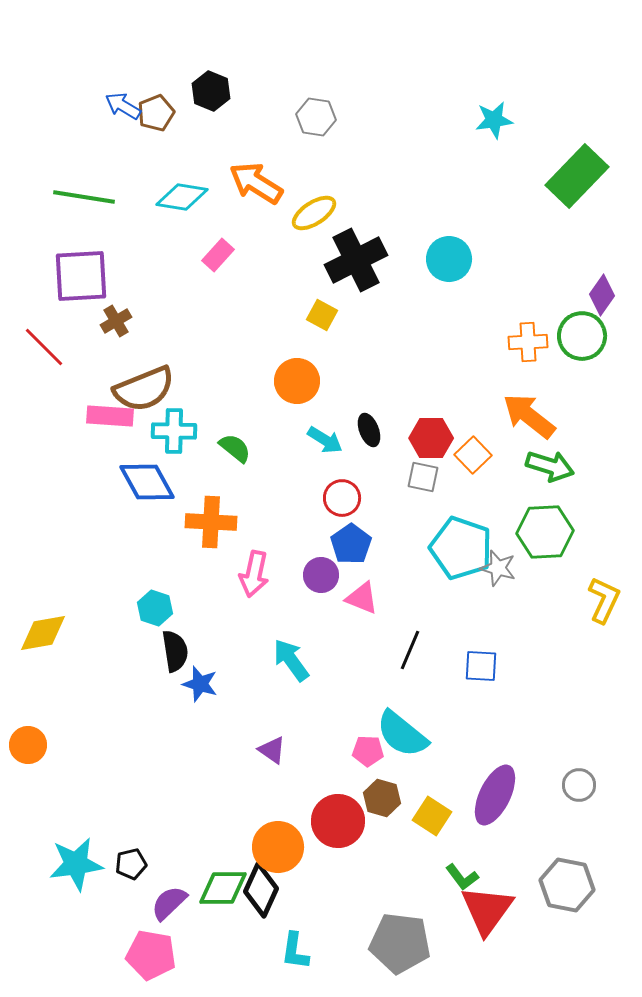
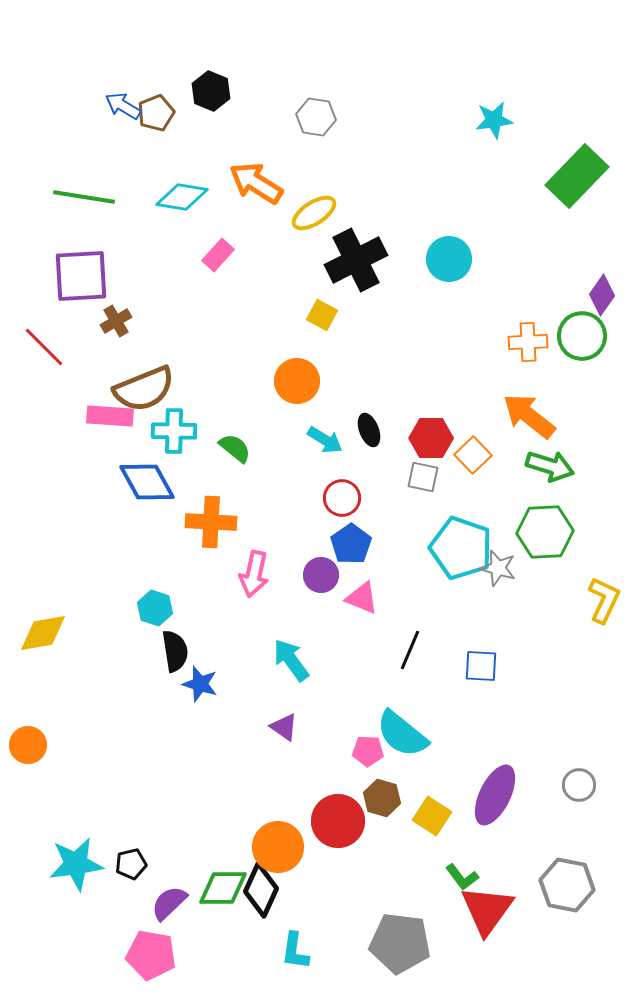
purple triangle at (272, 750): moved 12 px right, 23 px up
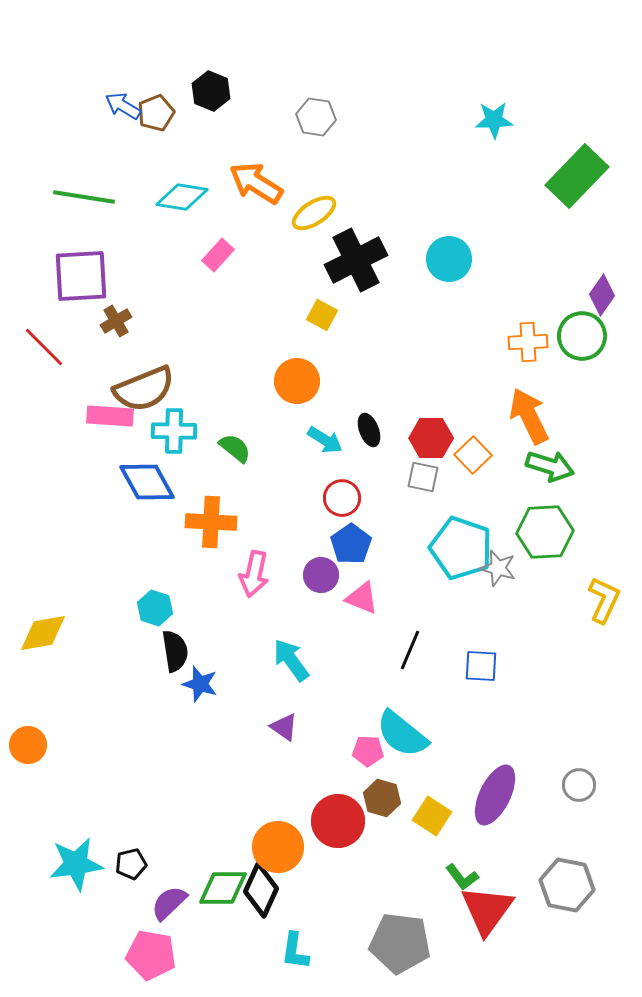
cyan star at (494, 120): rotated 6 degrees clockwise
orange arrow at (529, 416): rotated 26 degrees clockwise
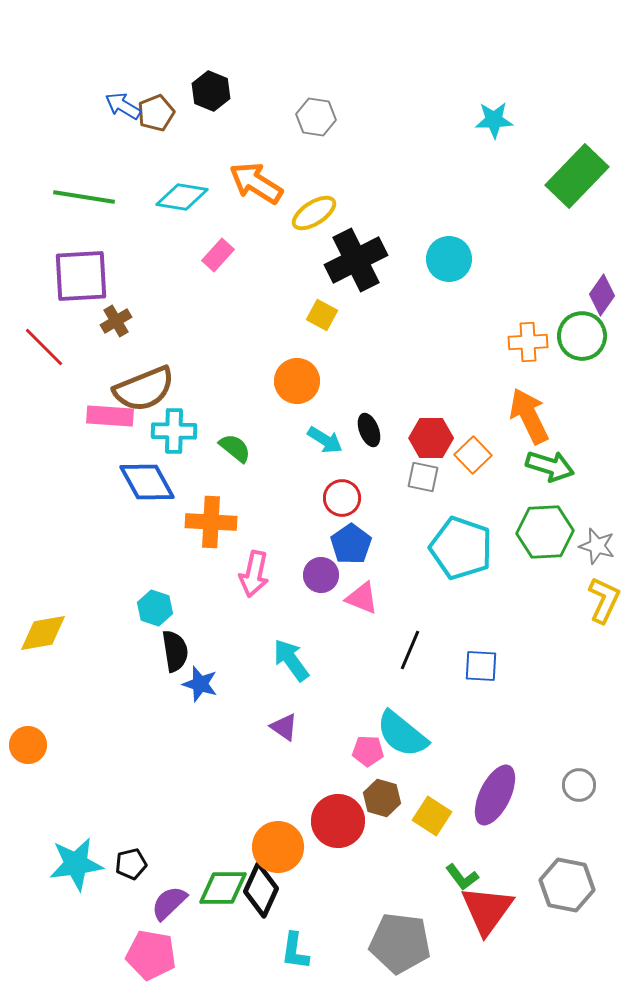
gray star at (498, 568): moved 99 px right, 22 px up
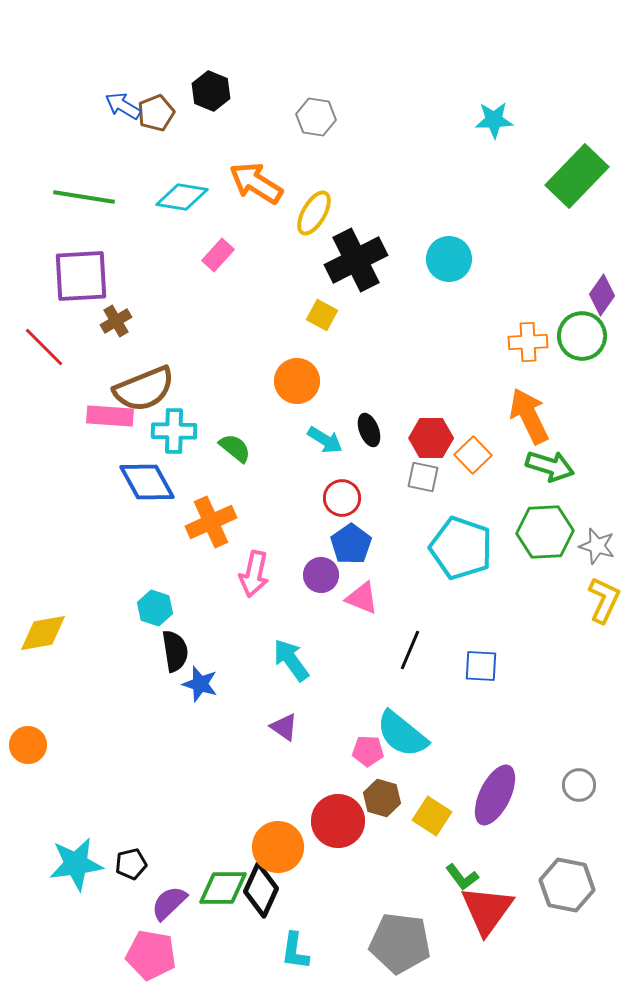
yellow ellipse at (314, 213): rotated 27 degrees counterclockwise
orange cross at (211, 522): rotated 27 degrees counterclockwise
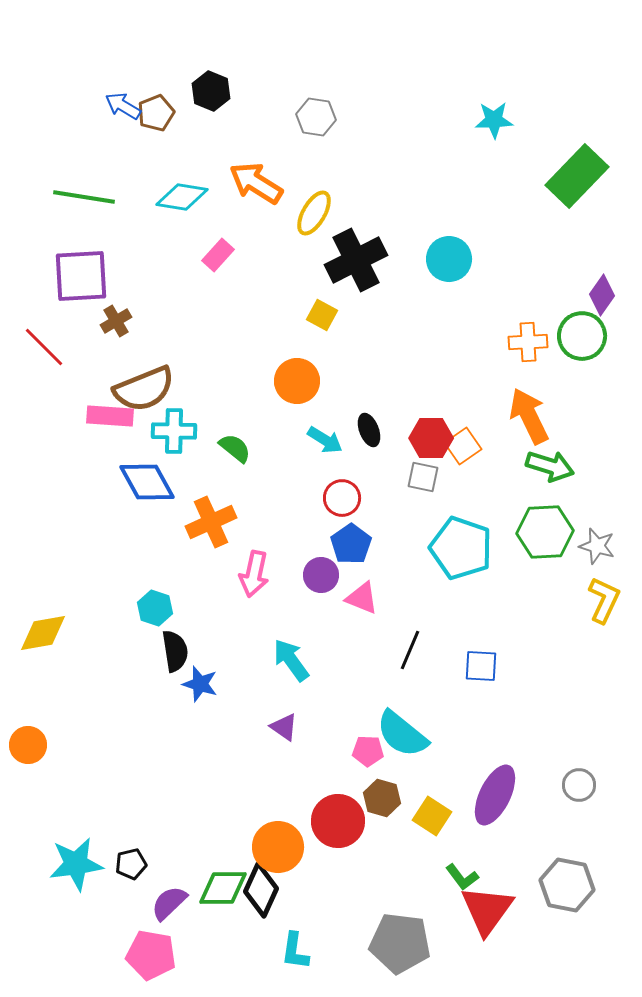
orange square at (473, 455): moved 10 px left, 9 px up; rotated 9 degrees clockwise
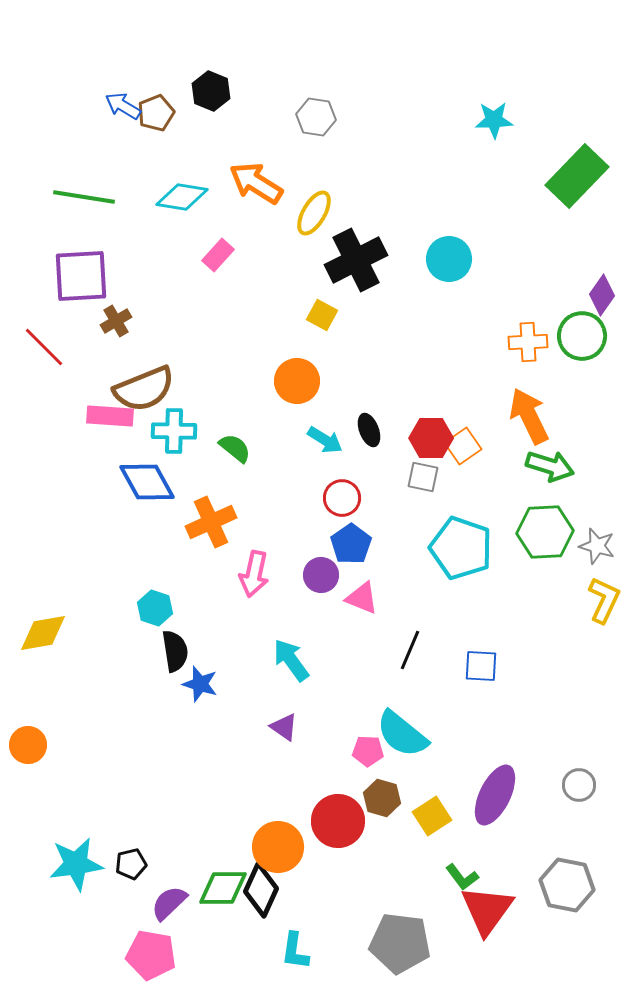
yellow square at (432, 816): rotated 24 degrees clockwise
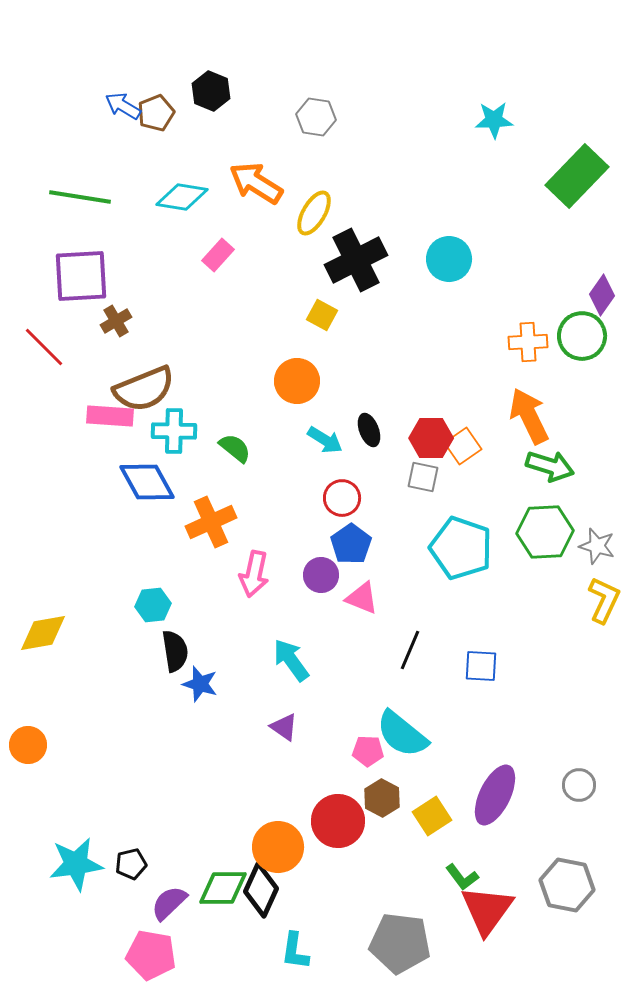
green line at (84, 197): moved 4 px left
cyan hexagon at (155, 608): moved 2 px left, 3 px up; rotated 24 degrees counterclockwise
brown hexagon at (382, 798): rotated 12 degrees clockwise
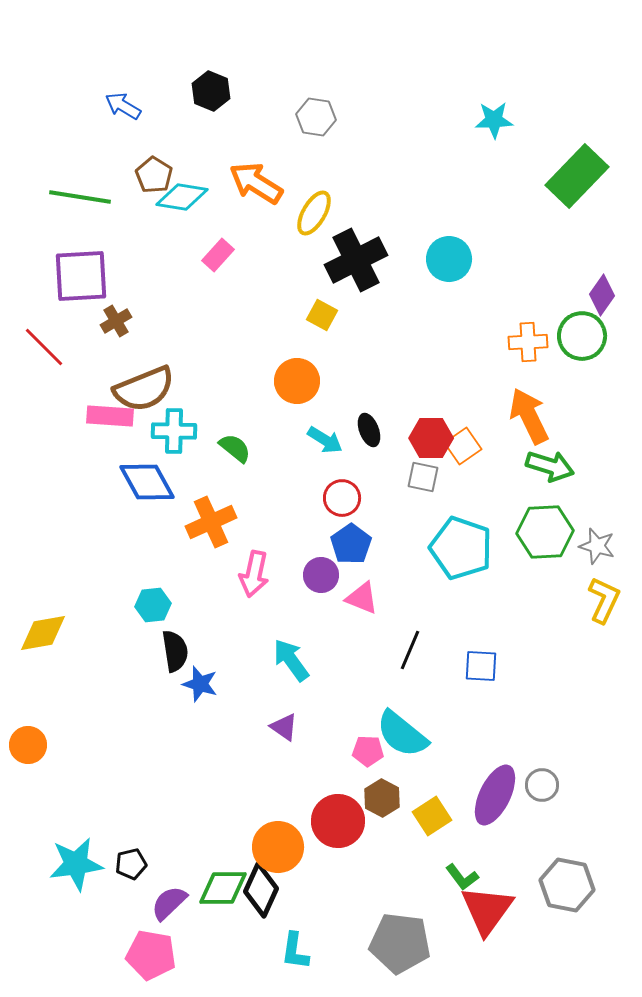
brown pentagon at (156, 113): moved 2 px left, 62 px down; rotated 18 degrees counterclockwise
gray circle at (579, 785): moved 37 px left
